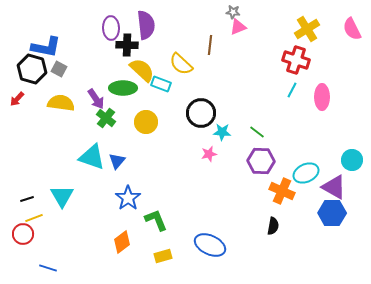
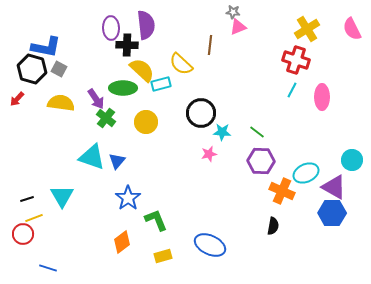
cyan rectangle at (161, 84): rotated 36 degrees counterclockwise
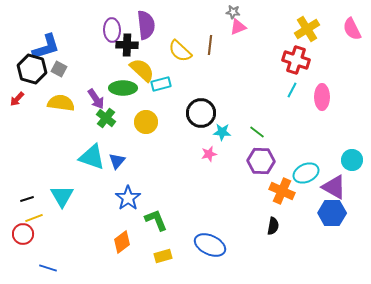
purple ellipse at (111, 28): moved 1 px right, 2 px down
blue L-shape at (46, 47): rotated 28 degrees counterclockwise
yellow semicircle at (181, 64): moved 1 px left, 13 px up
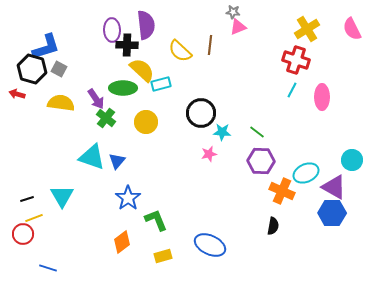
red arrow at (17, 99): moved 5 px up; rotated 63 degrees clockwise
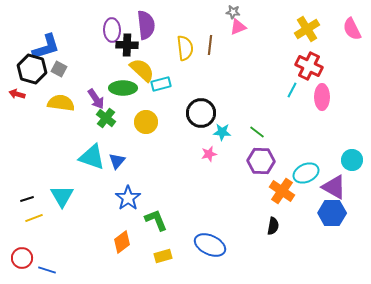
yellow semicircle at (180, 51): moved 5 px right, 3 px up; rotated 140 degrees counterclockwise
red cross at (296, 60): moved 13 px right, 6 px down; rotated 8 degrees clockwise
orange cross at (282, 191): rotated 10 degrees clockwise
red circle at (23, 234): moved 1 px left, 24 px down
blue line at (48, 268): moved 1 px left, 2 px down
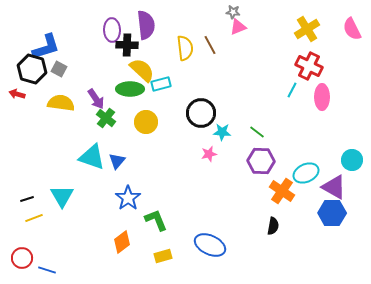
brown line at (210, 45): rotated 36 degrees counterclockwise
green ellipse at (123, 88): moved 7 px right, 1 px down
